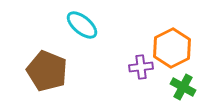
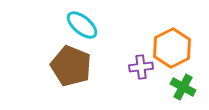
brown pentagon: moved 24 px right, 5 px up
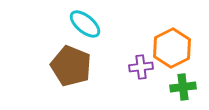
cyan ellipse: moved 3 px right, 1 px up
green cross: rotated 35 degrees counterclockwise
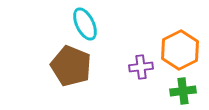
cyan ellipse: rotated 24 degrees clockwise
orange hexagon: moved 8 px right, 2 px down
green cross: moved 4 px down
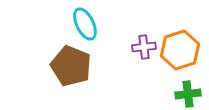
orange hexagon: rotated 9 degrees clockwise
purple cross: moved 3 px right, 20 px up
green cross: moved 5 px right, 3 px down
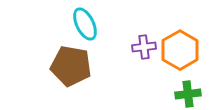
orange hexagon: rotated 12 degrees counterclockwise
brown pentagon: rotated 12 degrees counterclockwise
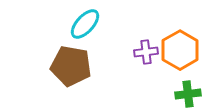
cyan ellipse: rotated 68 degrees clockwise
purple cross: moved 2 px right, 5 px down
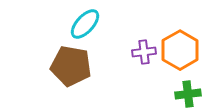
purple cross: moved 2 px left
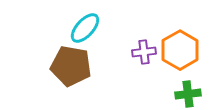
cyan ellipse: moved 4 px down
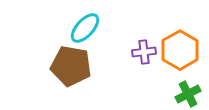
green cross: rotated 20 degrees counterclockwise
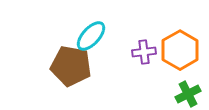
cyan ellipse: moved 6 px right, 8 px down
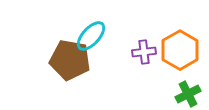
brown pentagon: moved 1 px left, 6 px up
